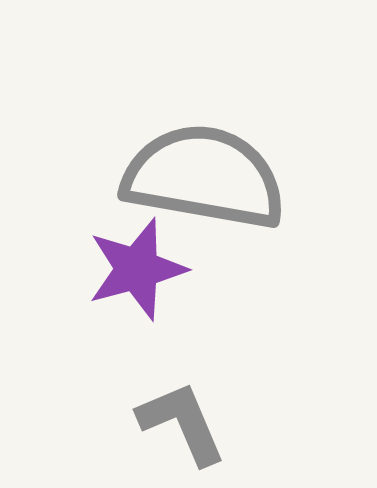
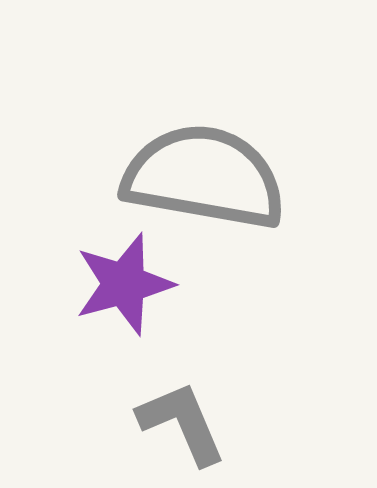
purple star: moved 13 px left, 15 px down
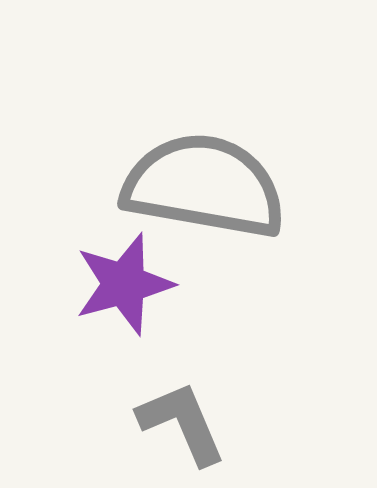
gray semicircle: moved 9 px down
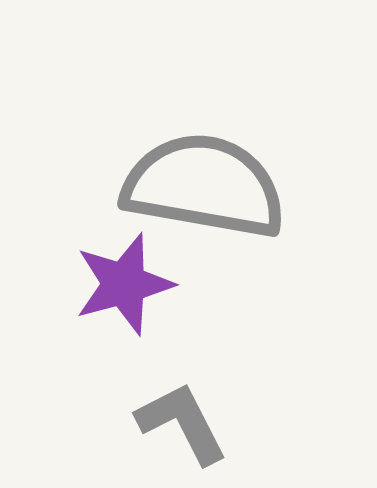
gray L-shape: rotated 4 degrees counterclockwise
